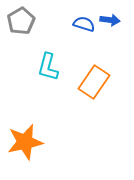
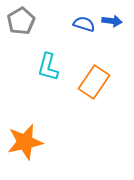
blue arrow: moved 2 px right, 1 px down
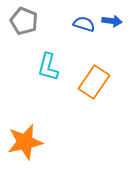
gray pentagon: moved 3 px right; rotated 20 degrees counterclockwise
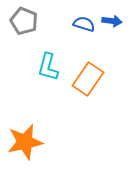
orange rectangle: moved 6 px left, 3 px up
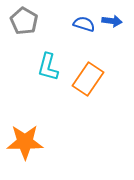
gray pentagon: rotated 8 degrees clockwise
orange star: rotated 12 degrees clockwise
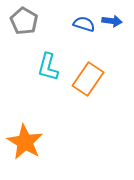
orange star: rotated 30 degrees clockwise
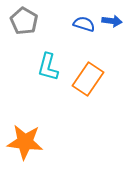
orange star: rotated 24 degrees counterclockwise
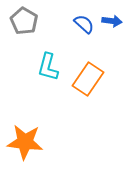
blue semicircle: rotated 25 degrees clockwise
